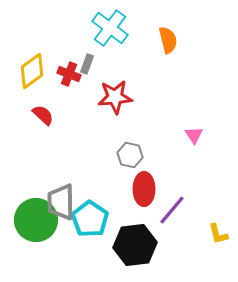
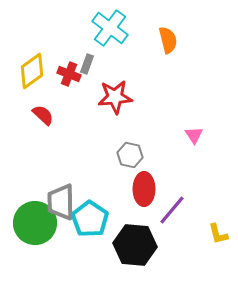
green circle: moved 1 px left, 3 px down
black hexagon: rotated 12 degrees clockwise
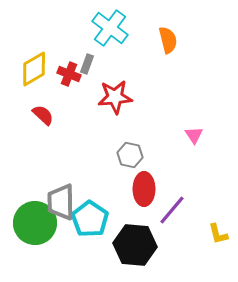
yellow diamond: moved 2 px right, 2 px up; rotated 6 degrees clockwise
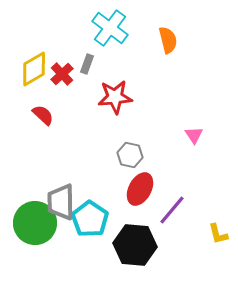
red cross: moved 7 px left; rotated 25 degrees clockwise
red ellipse: moved 4 px left; rotated 28 degrees clockwise
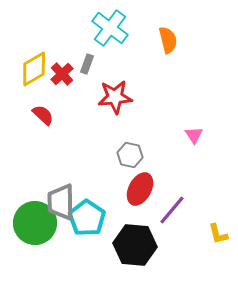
cyan pentagon: moved 3 px left, 1 px up
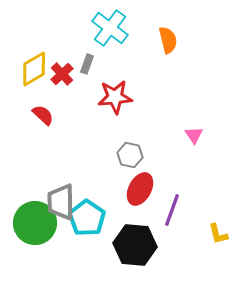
purple line: rotated 20 degrees counterclockwise
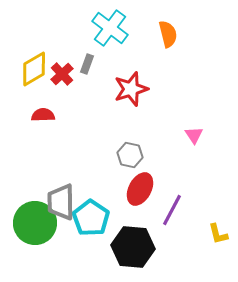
orange semicircle: moved 6 px up
red star: moved 16 px right, 8 px up; rotated 12 degrees counterclockwise
red semicircle: rotated 45 degrees counterclockwise
purple line: rotated 8 degrees clockwise
cyan pentagon: moved 4 px right
black hexagon: moved 2 px left, 2 px down
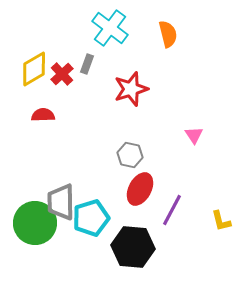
cyan pentagon: rotated 21 degrees clockwise
yellow L-shape: moved 3 px right, 13 px up
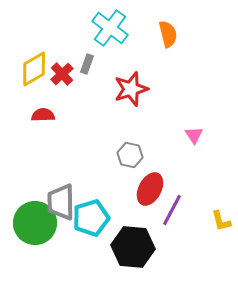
red ellipse: moved 10 px right
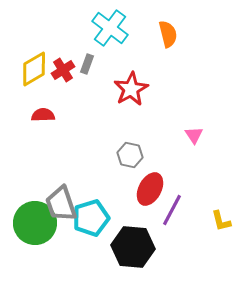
red cross: moved 1 px right, 4 px up; rotated 10 degrees clockwise
red star: rotated 12 degrees counterclockwise
gray trapezoid: moved 2 px down; rotated 18 degrees counterclockwise
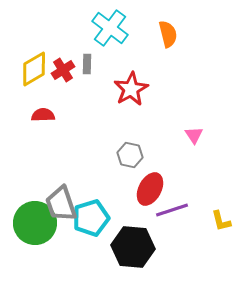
gray rectangle: rotated 18 degrees counterclockwise
purple line: rotated 44 degrees clockwise
